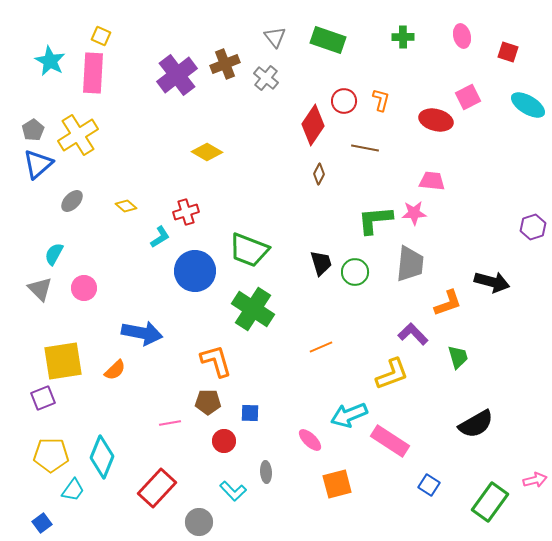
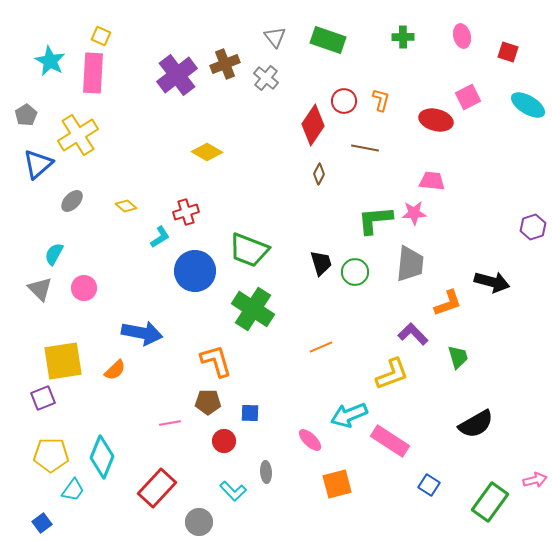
gray pentagon at (33, 130): moved 7 px left, 15 px up
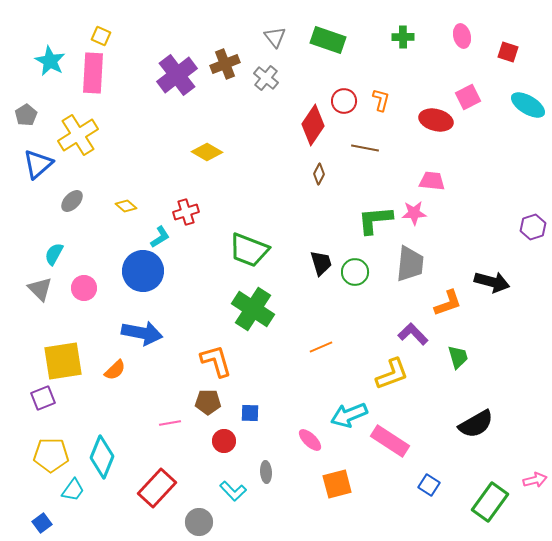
blue circle at (195, 271): moved 52 px left
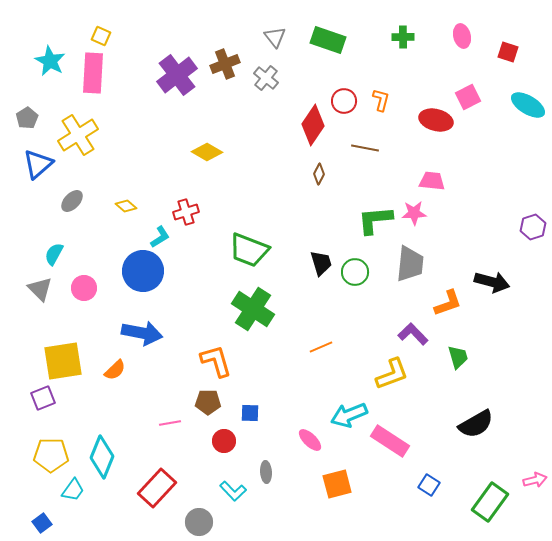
gray pentagon at (26, 115): moved 1 px right, 3 px down
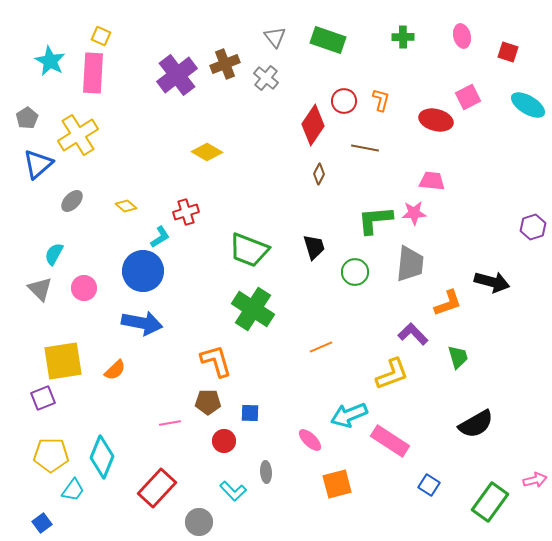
black trapezoid at (321, 263): moved 7 px left, 16 px up
blue arrow at (142, 333): moved 10 px up
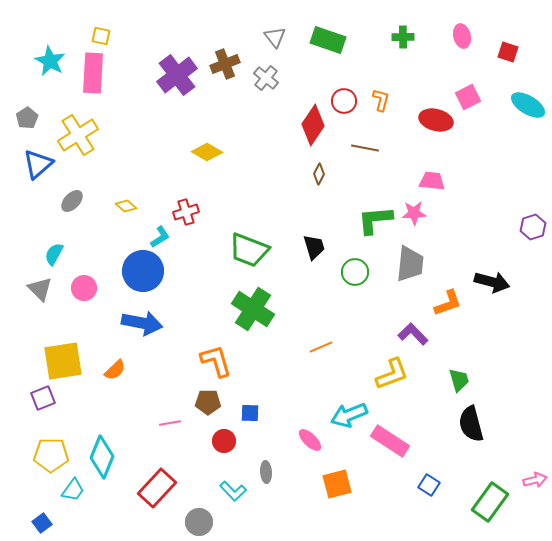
yellow square at (101, 36): rotated 12 degrees counterclockwise
green trapezoid at (458, 357): moved 1 px right, 23 px down
black semicircle at (476, 424): moved 5 px left; rotated 105 degrees clockwise
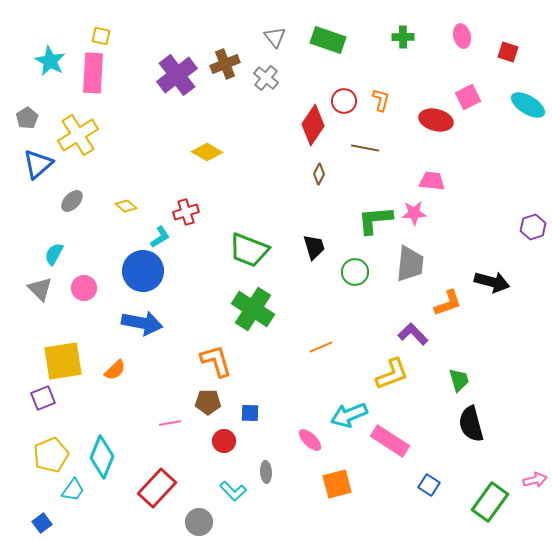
yellow pentagon at (51, 455): rotated 24 degrees counterclockwise
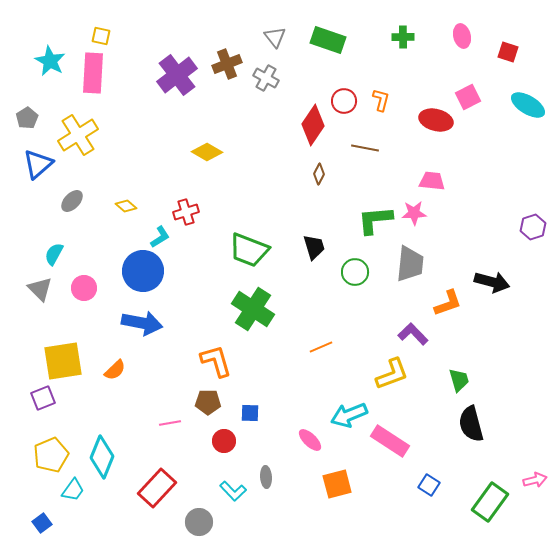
brown cross at (225, 64): moved 2 px right
gray cross at (266, 78): rotated 10 degrees counterclockwise
gray ellipse at (266, 472): moved 5 px down
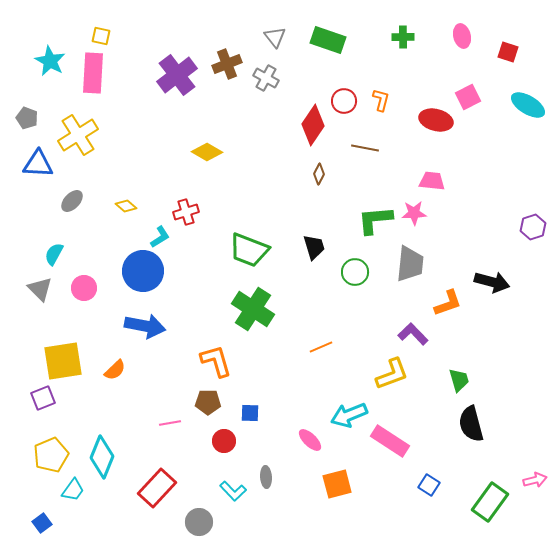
gray pentagon at (27, 118): rotated 20 degrees counterclockwise
blue triangle at (38, 164): rotated 44 degrees clockwise
blue arrow at (142, 323): moved 3 px right, 3 px down
